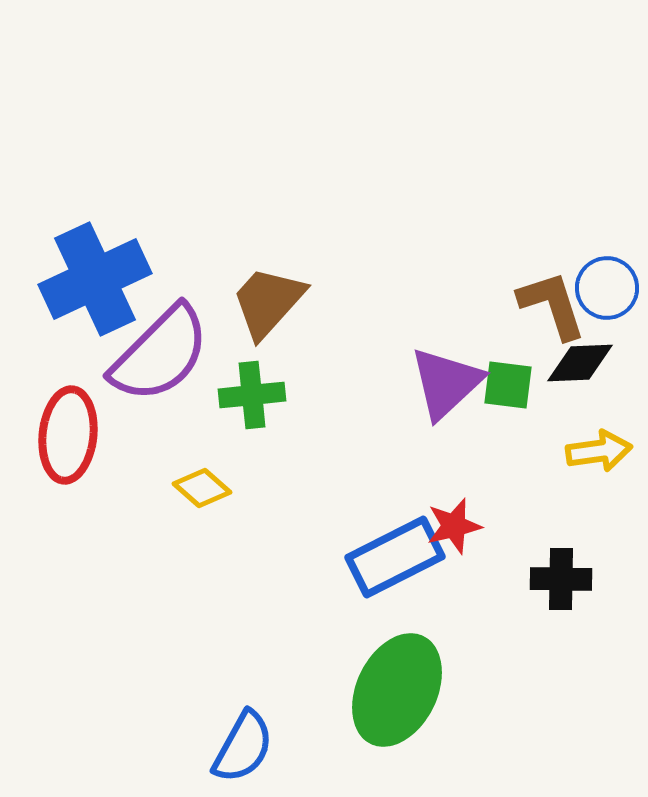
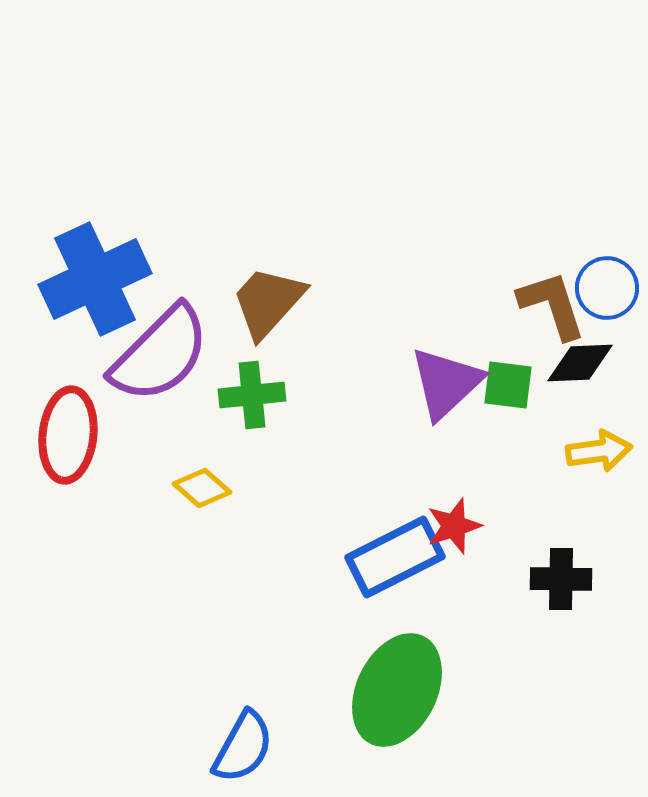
red star: rotated 4 degrees counterclockwise
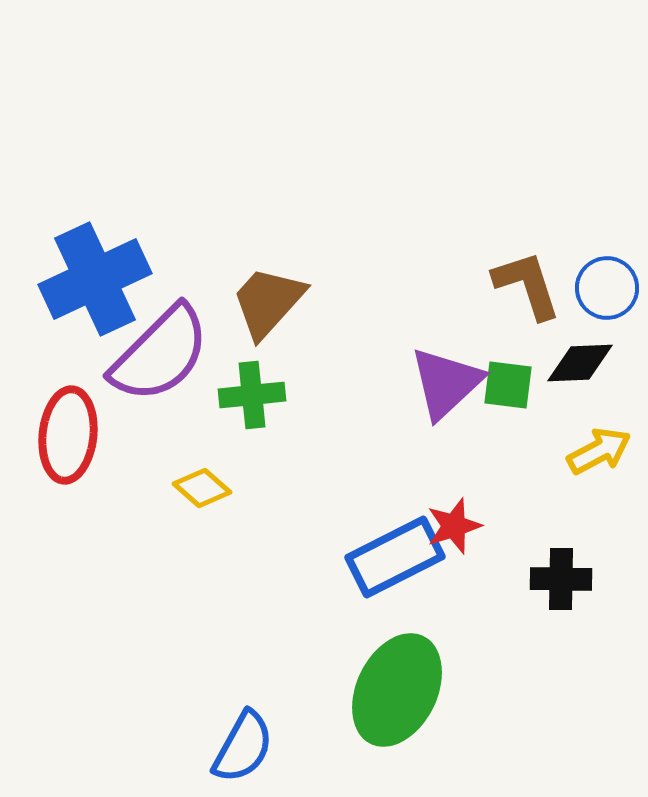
brown L-shape: moved 25 px left, 20 px up
yellow arrow: rotated 20 degrees counterclockwise
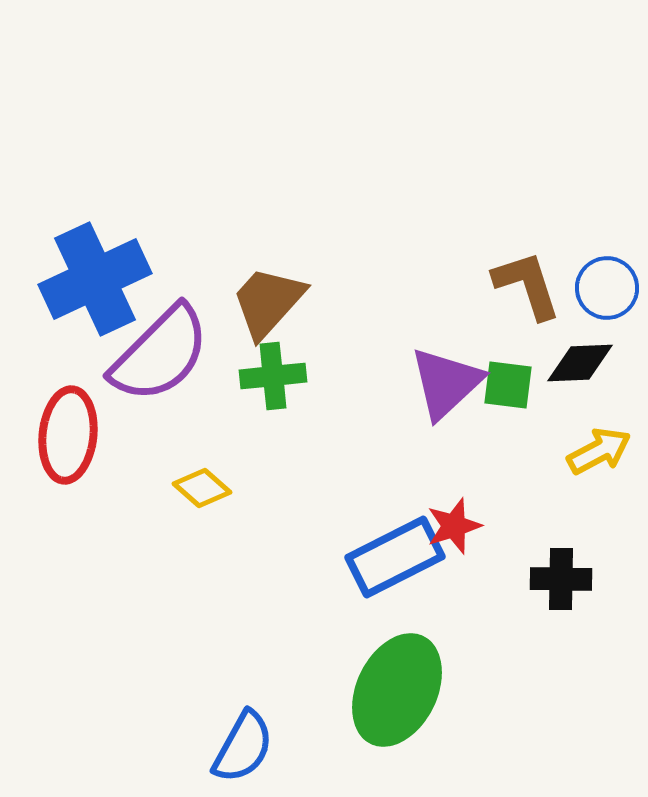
green cross: moved 21 px right, 19 px up
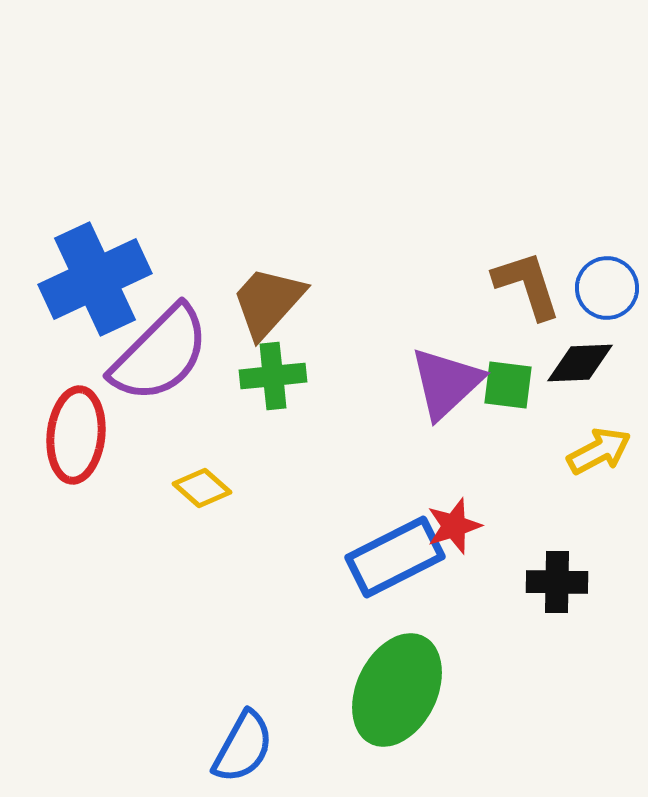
red ellipse: moved 8 px right
black cross: moved 4 px left, 3 px down
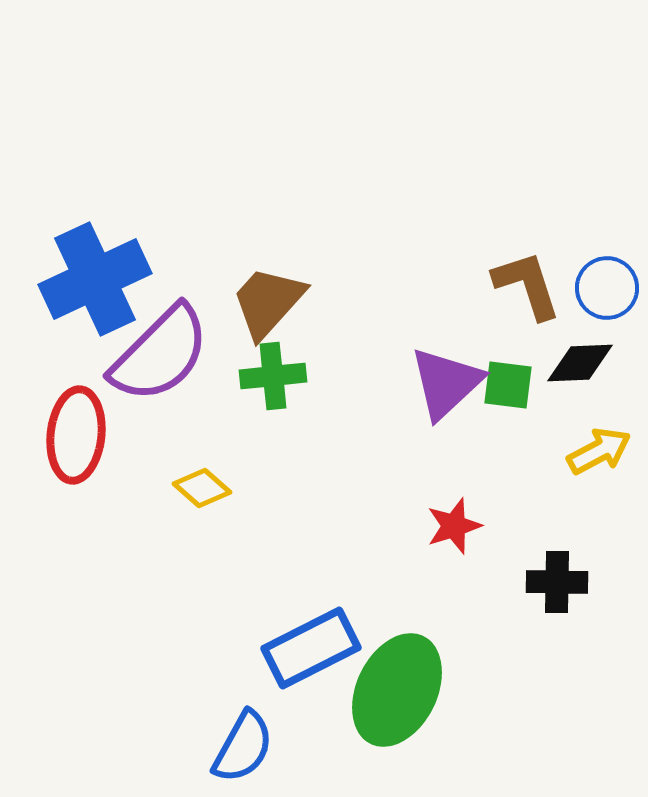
blue rectangle: moved 84 px left, 91 px down
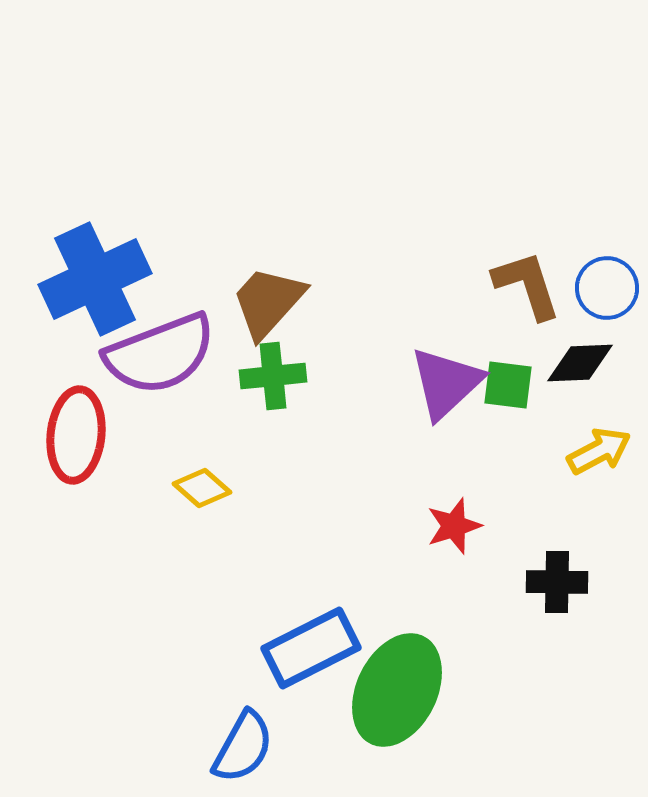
purple semicircle: rotated 24 degrees clockwise
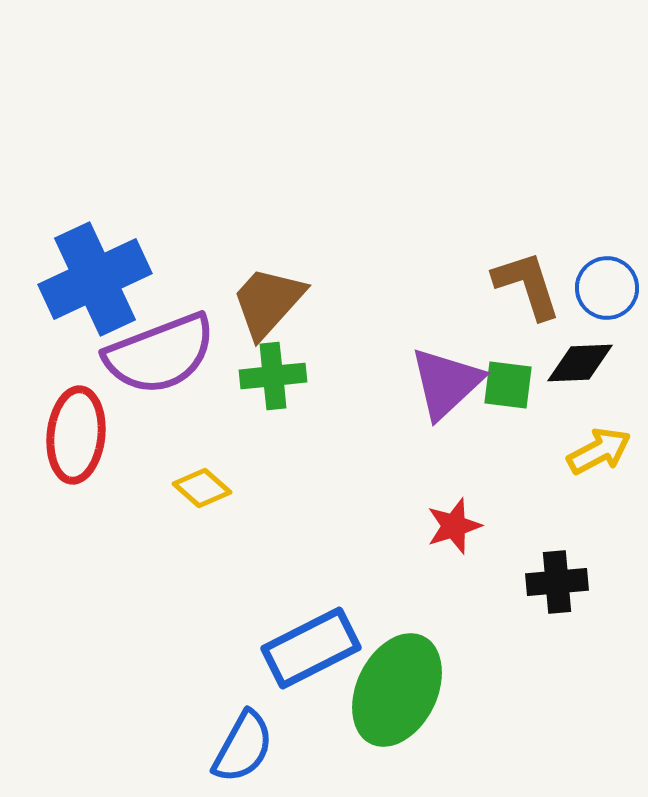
black cross: rotated 6 degrees counterclockwise
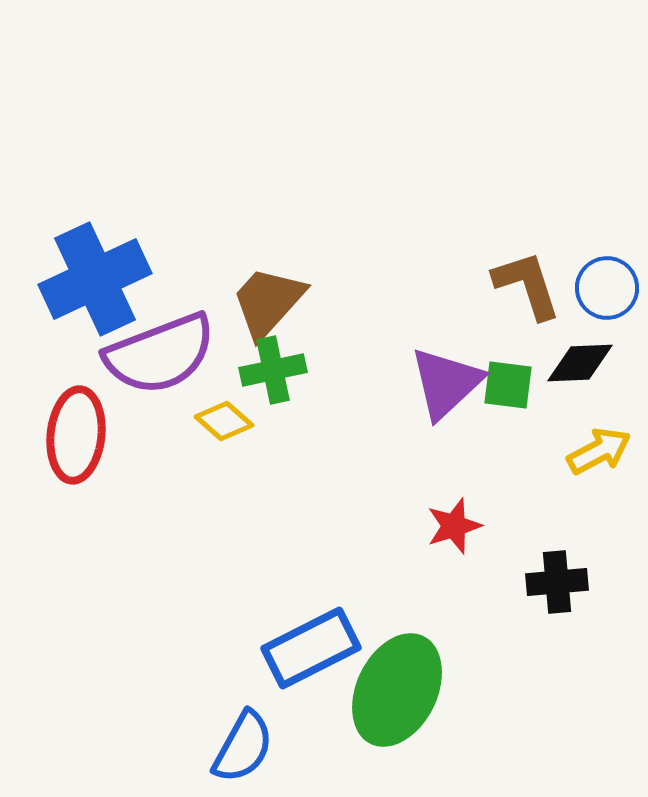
green cross: moved 6 px up; rotated 6 degrees counterclockwise
yellow diamond: moved 22 px right, 67 px up
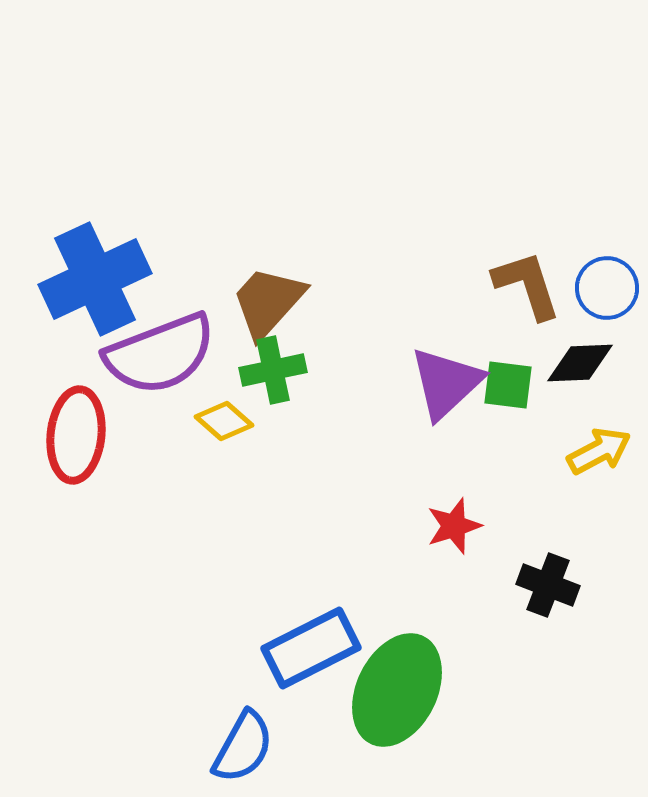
black cross: moved 9 px left, 3 px down; rotated 26 degrees clockwise
